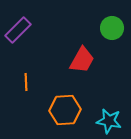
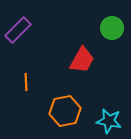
orange hexagon: moved 1 px down; rotated 8 degrees counterclockwise
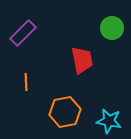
purple rectangle: moved 5 px right, 3 px down
red trapezoid: rotated 40 degrees counterclockwise
orange hexagon: moved 1 px down
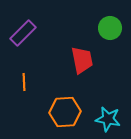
green circle: moved 2 px left
orange line: moved 2 px left
orange hexagon: rotated 8 degrees clockwise
cyan star: moved 1 px left, 2 px up
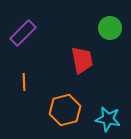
orange hexagon: moved 2 px up; rotated 12 degrees counterclockwise
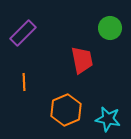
orange hexagon: moved 1 px right; rotated 8 degrees counterclockwise
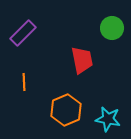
green circle: moved 2 px right
